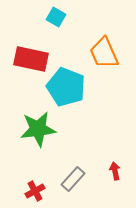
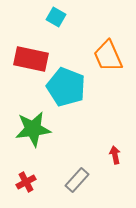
orange trapezoid: moved 4 px right, 3 px down
green star: moved 5 px left
red arrow: moved 16 px up
gray rectangle: moved 4 px right, 1 px down
red cross: moved 9 px left, 9 px up
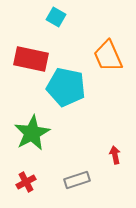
cyan pentagon: rotated 9 degrees counterclockwise
green star: moved 1 px left, 4 px down; rotated 21 degrees counterclockwise
gray rectangle: rotated 30 degrees clockwise
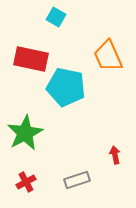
green star: moved 7 px left
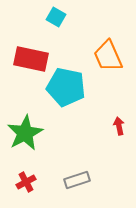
red arrow: moved 4 px right, 29 px up
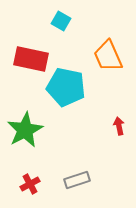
cyan square: moved 5 px right, 4 px down
green star: moved 3 px up
red cross: moved 4 px right, 2 px down
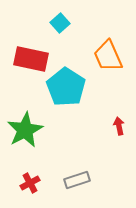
cyan square: moved 1 px left, 2 px down; rotated 18 degrees clockwise
cyan pentagon: rotated 21 degrees clockwise
red cross: moved 1 px up
